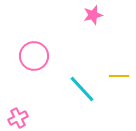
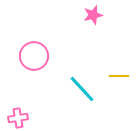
pink cross: rotated 18 degrees clockwise
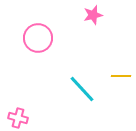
pink circle: moved 4 px right, 18 px up
yellow line: moved 2 px right
pink cross: rotated 24 degrees clockwise
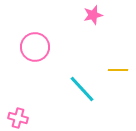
pink circle: moved 3 px left, 9 px down
yellow line: moved 3 px left, 6 px up
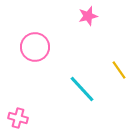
pink star: moved 5 px left, 1 px down
yellow line: moved 1 px right; rotated 54 degrees clockwise
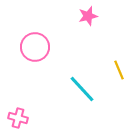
yellow line: rotated 12 degrees clockwise
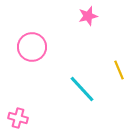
pink circle: moved 3 px left
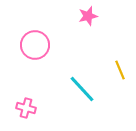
pink circle: moved 3 px right, 2 px up
yellow line: moved 1 px right
pink cross: moved 8 px right, 10 px up
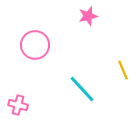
yellow line: moved 3 px right
pink cross: moved 8 px left, 3 px up
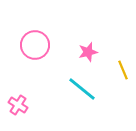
pink star: moved 36 px down
cyan line: rotated 8 degrees counterclockwise
pink cross: rotated 18 degrees clockwise
